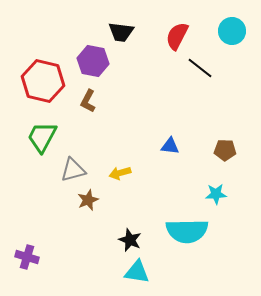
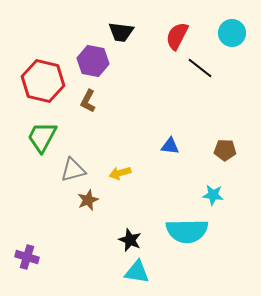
cyan circle: moved 2 px down
cyan star: moved 3 px left, 1 px down; rotated 10 degrees clockwise
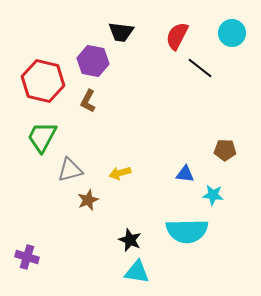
blue triangle: moved 15 px right, 28 px down
gray triangle: moved 3 px left
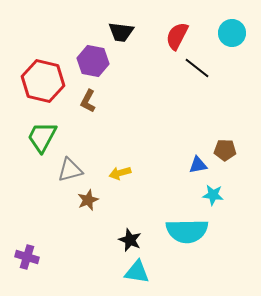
black line: moved 3 px left
blue triangle: moved 13 px right, 9 px up; rotated 18 degrees counterclockwise
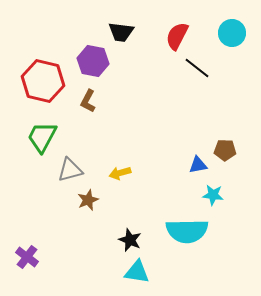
purple cross: rotated 20 degrees clockwise
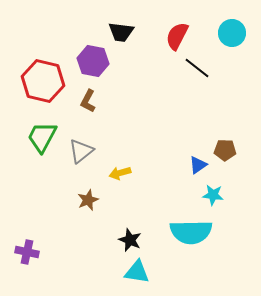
blue triangle: rotated 24 degrees counterclockwise
gray triangle: moved 11 px right, 19 px up; rotated 24 degrees counterclockwise
cyan semicircle: moved 4 px right, 1 px down
purple cross: moved 5 px up; rotated 25 degrees counterclockwise
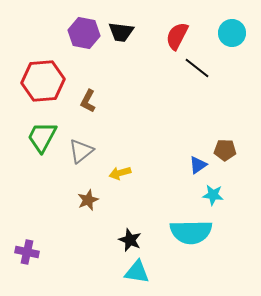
purple hexagon: moved 9 px left, 28 px up
red hexagon: rotated 18 degrees counterclockwise
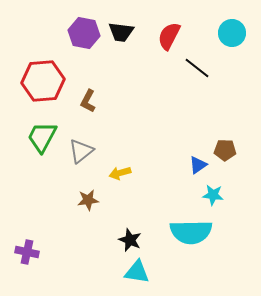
red semicircle: moved 8 px left
brown star: rotated 15 degrees clockwise
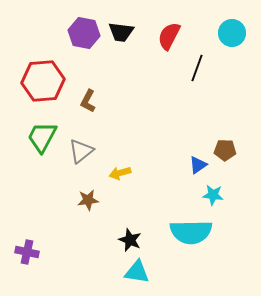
black line: rotated 72 degrees clockwise
